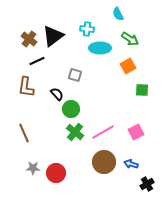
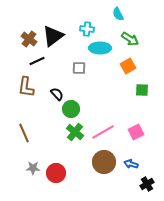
gray square: moved 4 px right, 7 px up; rotated 16 degrees counterclockwise
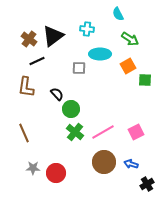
cyan ellipse: moved 6 px down
green square: moved 3 px right, 10 px up
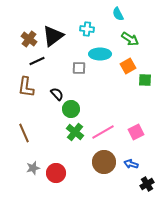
gray star: rotated 16 degrees counterclockwise
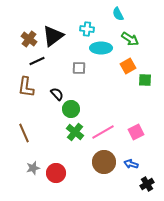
cyan ellipse: moved 1 px right, 6 px up
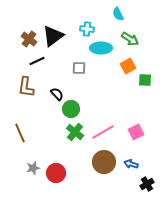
brown line: moved 4 px left
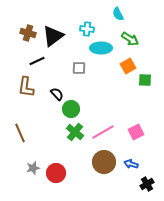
brown cross: moved 1 px left, 6 px up; rotated 21 degrees counterclockwise
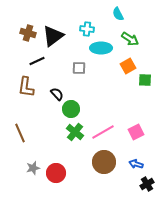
blue arrow: moved 5 px right
